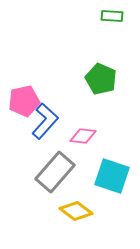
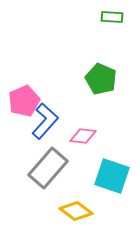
green rectangle: moved 1 px down
pink pentagon: rotated 12 degrees counterclockwise
gray rectangle: moved 7 px left, 4 px up
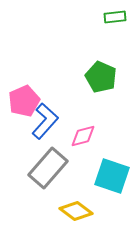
green rectangle: moved 3 px right; rotated 10 degrees counterclockwise
green pentagon: moved 2 px up
pink diamond: rotated 20 degrees counterclockwise
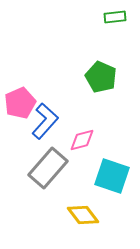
pink pentagon: moved 4 px left, 2 px down
pink diamond: moved 1 px left, 4 px down
yellow diamond: moved 7 px right, 4 px down; rotated 16 degrees clockwise
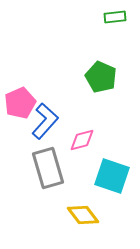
gray rectangle: rotated 57 degrees counterclockwise
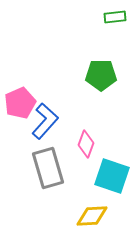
green pentagon: moved 2 px up; rotated 24 degrees counterclockwise
pink diamond: moved 4 px right, 4 px down; rotated 56 degrees counterclockwise
yellow diamond: moved 9 px right, 1 px down; rotated 56 degrees counterclockwise
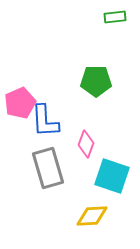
green pentagon: moved 5 px left, 6 px down
blue L-shape: rotated 135 degrees clockwise
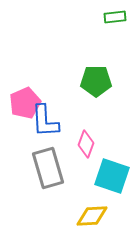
pink pentagon: moved 5 px right
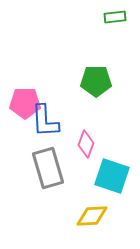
pink pentagon: rotated 24 degrees clockwise
